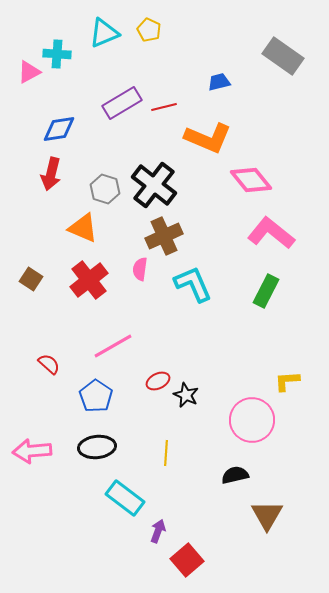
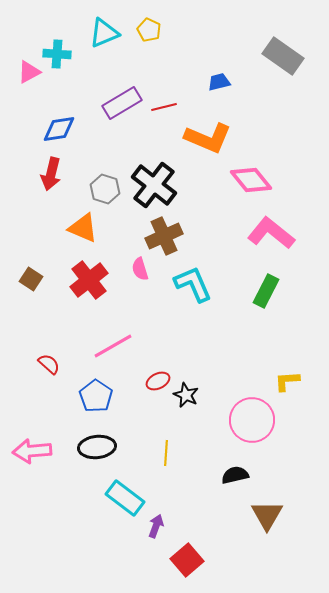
pink semicircle: rotated 25 degrees counterclockwise
purple arrow: moved 2 px left, 5 px up
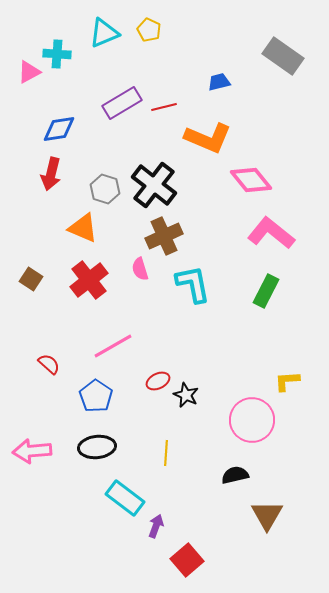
cyan L-shape: rotated 12 degrees clockwise
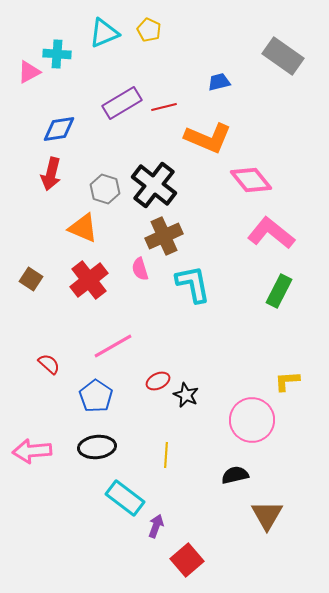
green rectangle: moved 13 px right
yellow line: moved 2 px down
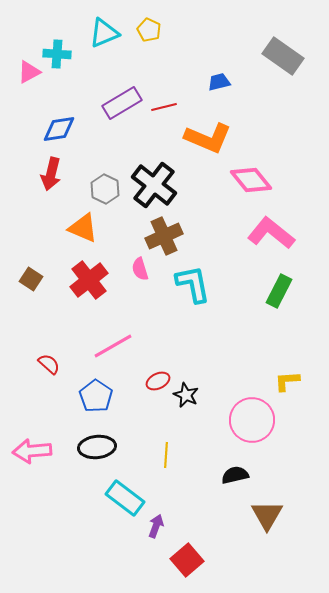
gray hexagon: rotated 8 degrees clockwise
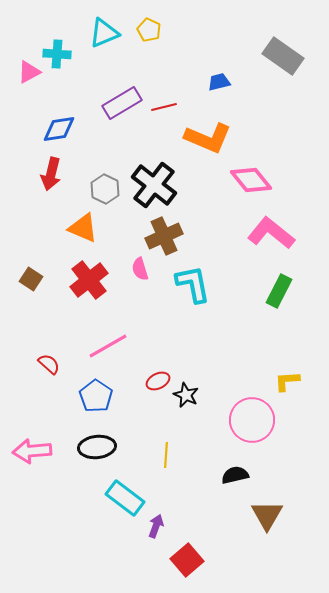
pink line: moved 5 px left
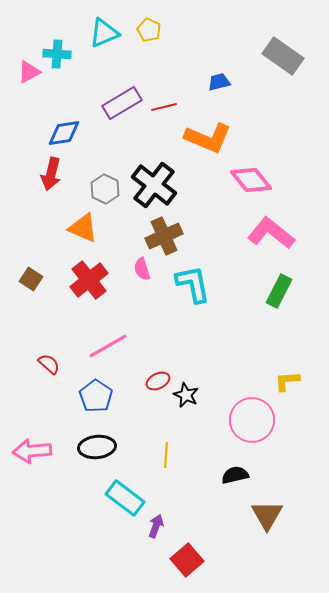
blue diamond: moved 5 px right, 4 px down
pink semicircle: moved 2 px right
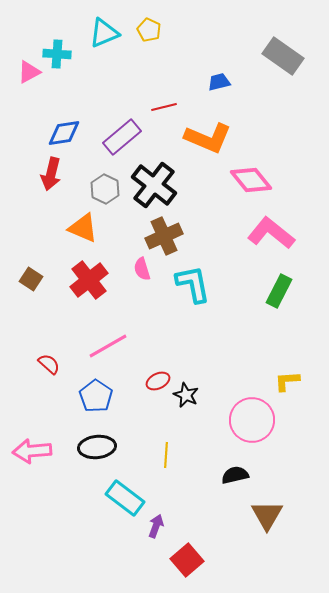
purple rectangle: moved 34 px down; rotated 9 degrees counterclockwise
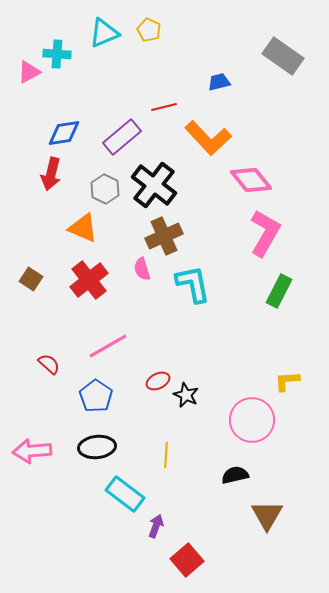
orange L-shape: rotated 24 degrees clockwise
pink L-shape: moved 6 px left; rotated 81 degrees clockwise
cyan rectangle: moved 4 px up
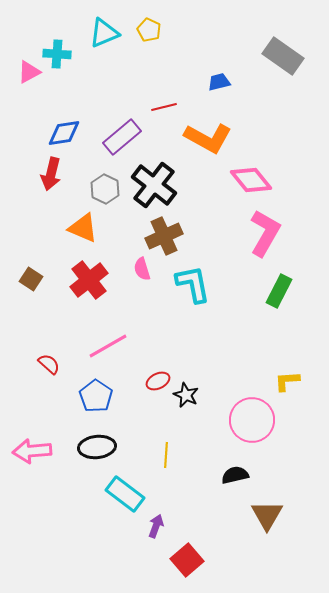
orange L-shape: rotated 18 degrees counterclockwise
